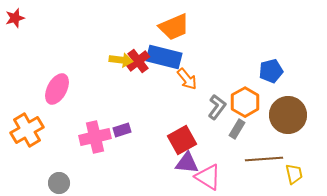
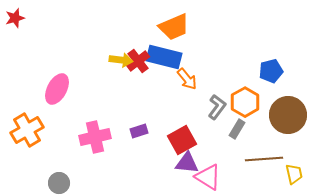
purple rectangle: moved 17 px right, 1 px down
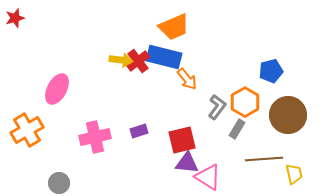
red square: rotated 16 degrees clockwise
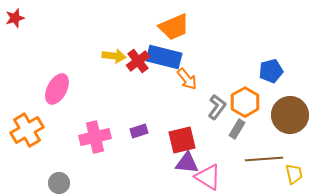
yellow arrow: moved 7 px left, 4 px up
brown circle: moved 2 px right
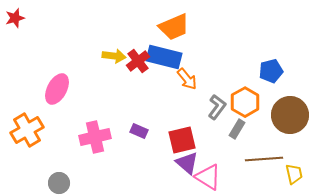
purple rectangle: rotated 42 degrees clockwise
purple triangle: rotated 35 degrees clockwise
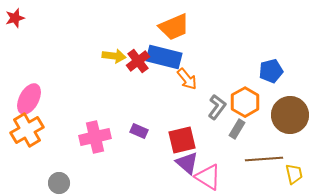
pink ellipse: moved 28 px left, 10 px down
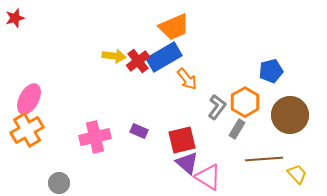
blue rectangle: rotated 44 degrees counterclockwise
yellow trapezoid: moved 3 px right; rotated 30 degrees counterclockwise
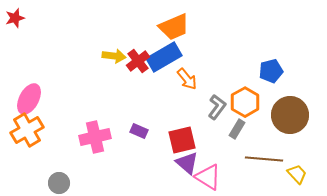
brown line: rotated 9 degrees clockwise
